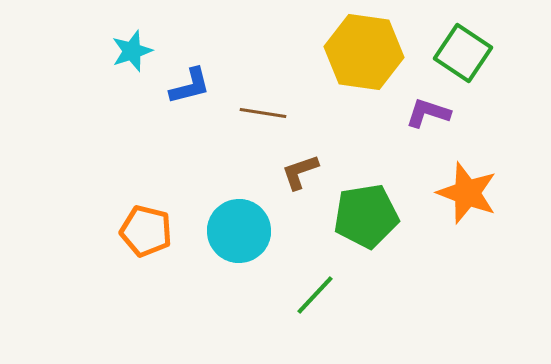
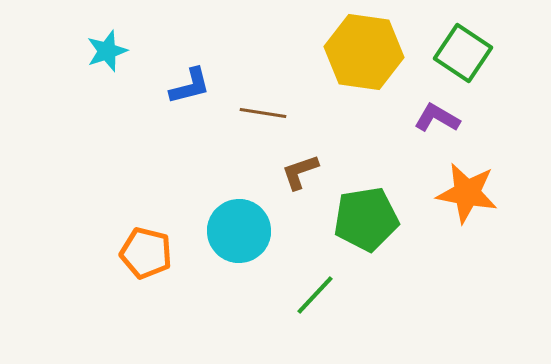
cyan star: moved 25 px left
purple L-shape: moved 9 px right, 5 px down; rotated 12 degrees clockwise
orange star: rotated 10 degrees counterclockwise
green pentagon: moved 3 px down
orange pentagon: moved 22 px down
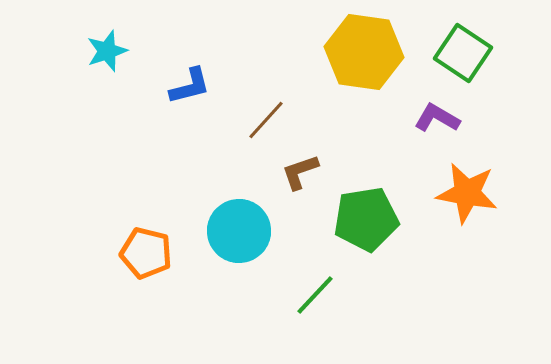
brown line: moved 3 px right, 7 px down; rotated 57 degrees counterclockwise
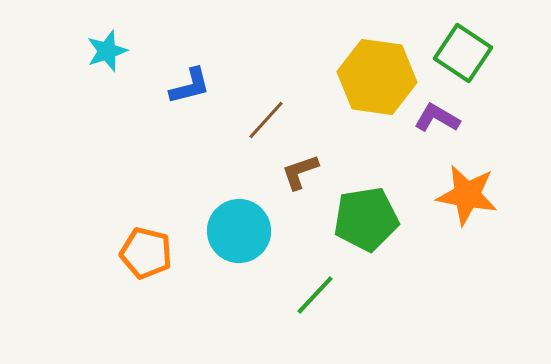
yellow hexagon: moved 13 px right, 25 px down
orange star: moved 2 px down
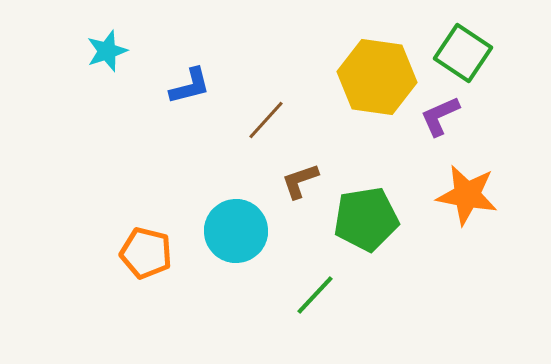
purple L-shape: moved 3 px right, 2 px up; rotated 54 degrees counterclockwise
brown L-shape: moved 9 px down
cyan circle: moved 3 px left
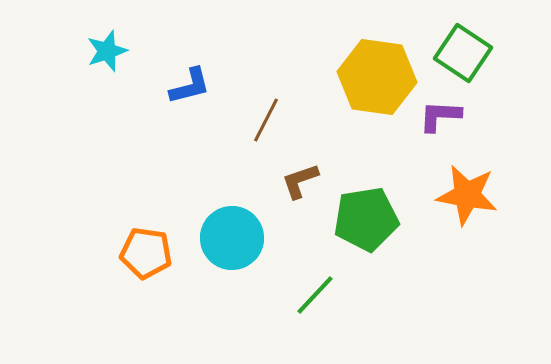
purple L-shape: rotated 27 degrees clockwise
brown line: rotated 15 degrees counterclockwise
cyan circle: moved 4 px left, 7 px down
orange pentagon: rotated 6 degrees counterclockwise
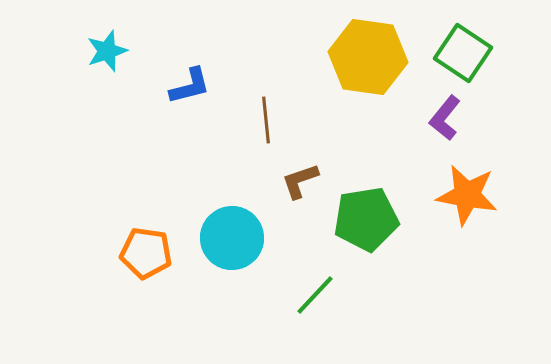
yellow hexagon: moved 9 px left, 20 px up
purple L-shape: moved 5 px right, 2 px down; rotated 54 degrees counterclockwise
brown line: rotated 33 degrees counterclockwise
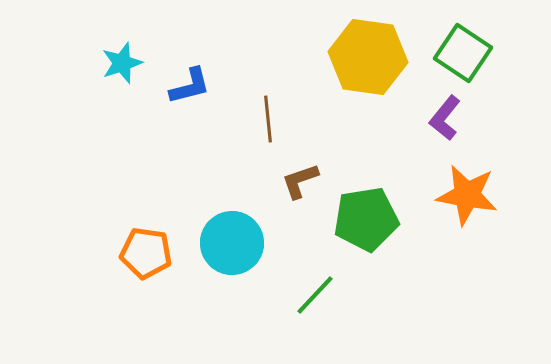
cyan star: moved 15 px right, 12 px down
brown line: moved 2 px right, 1 px up
cyan circle: moved 5 px down
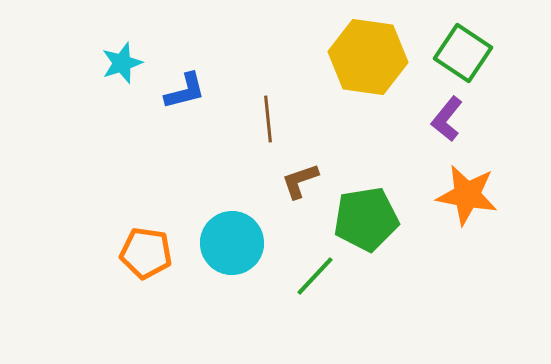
blue L-shape: moved 5 px left, 5 px down
purple L-shape: moved 2 px right, 1 px down
green line: moved 19 px up
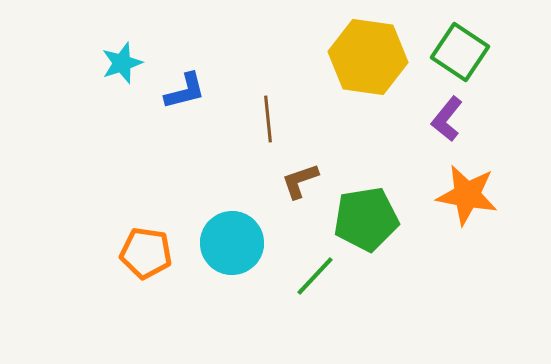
green square: moved 3 px left, 1 px up
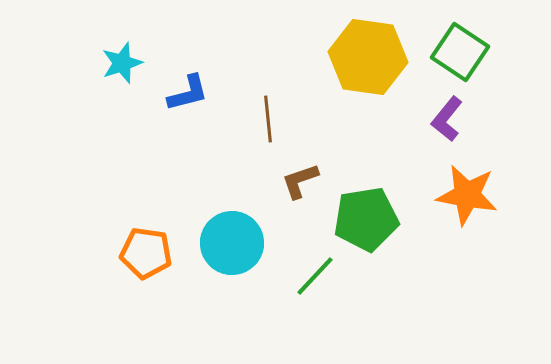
blue L-shape: moved 3 px right, 2 px down
